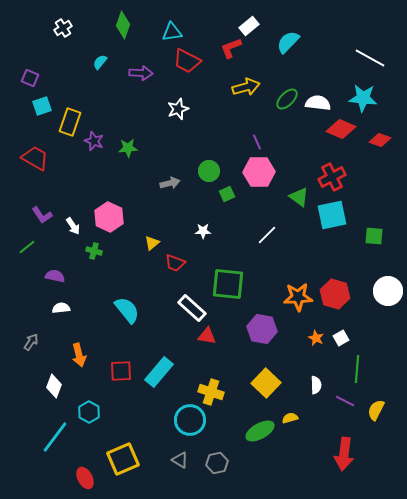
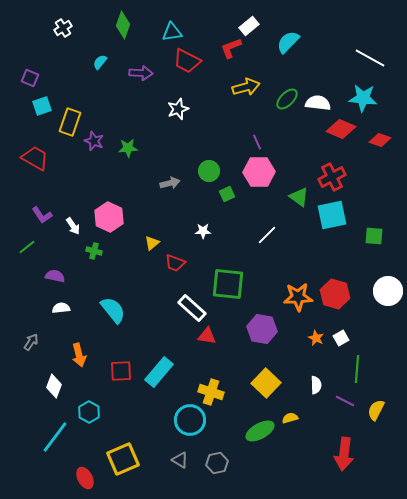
cyan semicircle at (127, 310): moved 14 px left
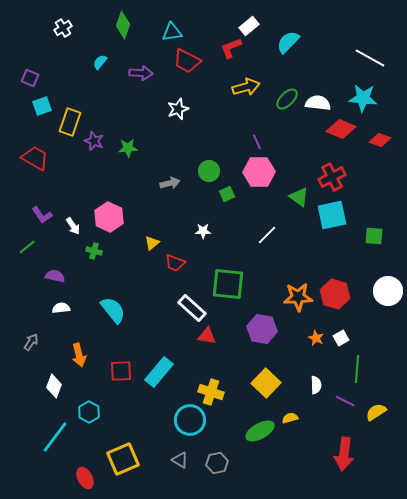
yellow semicircle at (376, 410): moved 2 px down; rotated 30 degrees clockwise
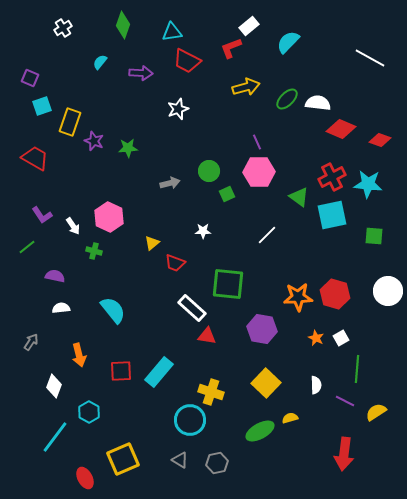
cyan star at (363, 98): moved 5 px right, 86 px down
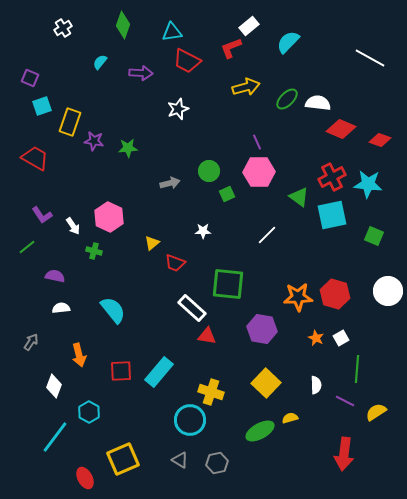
purple star at (94, 141): rotated 12 degrees counterclockwise
green square at (374, 236): rotated 18 degrees clockwise
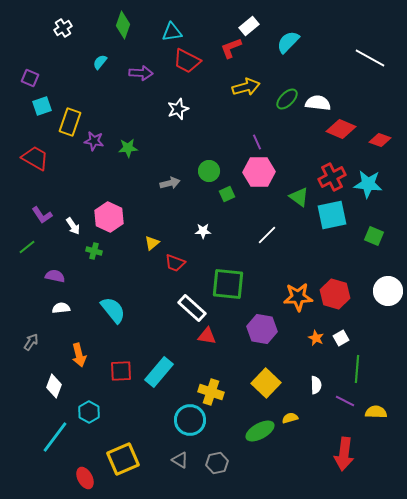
yellow semicircle at (376, 412): rotated 35 degrees clockwise
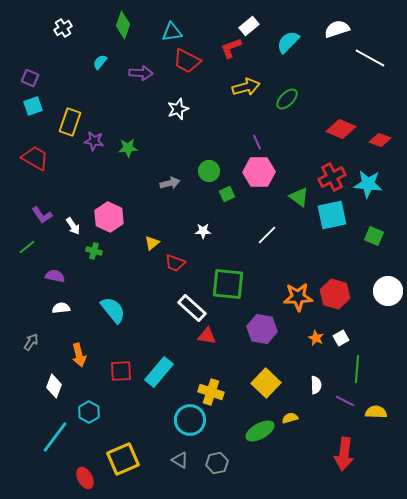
white semicircle at (318, 103): moved 19 px right, 74 px up; rotated 25 degrees counterclockwise
cyan square at (42, 106): moved 9 px left
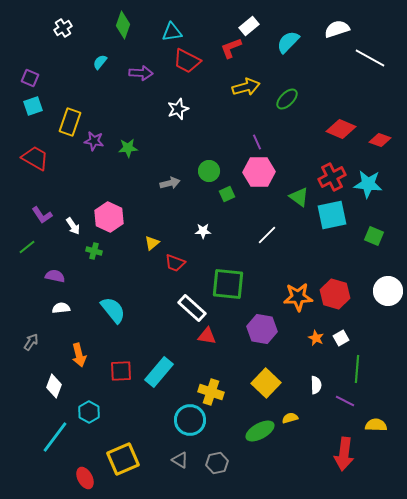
yellow semicircle at (376, 412): moved 13 px down
